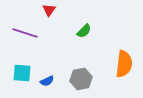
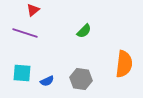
red triangle: moved 16 px left; rotated 16 degrees clockwise
gray hexagon: rotated 20 degrees clockwise
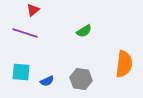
green semicircle: rotated 14 degrees clockwise
cyan square: moved 1 px left, 1 px up
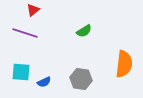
blue semicircle: moved 3 px left, 1 px down
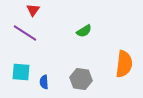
red triangle: rotated 16 degrees counterclockwise
purple line: rotated 15 degrees clockwise
blue semicircle: rotated 112 degrees clockwise
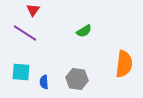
gray hexagon: moved 4 px left
